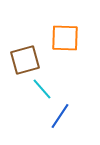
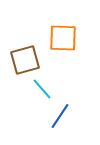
orange square: moved 2 px left
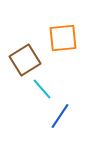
orange square: rotated 8 degrees counterclockwise
brown square: rotated 16 degrees counterclockwise
